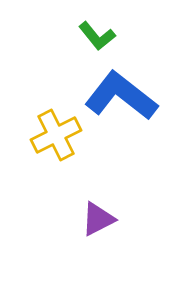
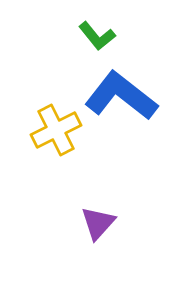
yellow cross: moved 5 px up
purple triangle: moved 4 px down; rotated 21 degrees counterclockwise
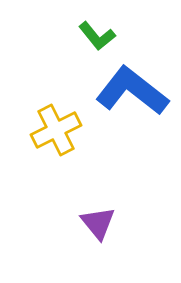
blue L-shape: moved 11 px right, 5 px up
purple triangle: rotated 21 degrees counterclockwise
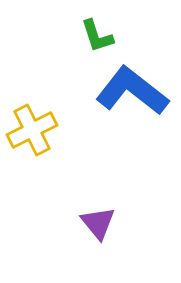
green L-shape: rotated 21 degrees clockwise
yellow cross: moved 24 px left
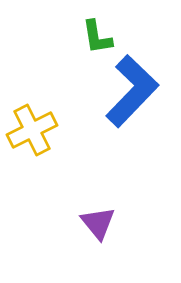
green L-shape: moved 1 px down; rotated 9 degrees clockwise
blue L-shape: rotated 96 degrees clockwise
